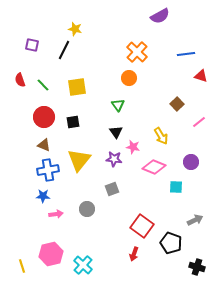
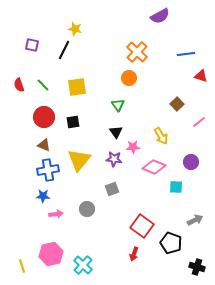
red semicircle: moved 1 px left, 5 px down
pink star: rotated 16 degrees counterclockwise
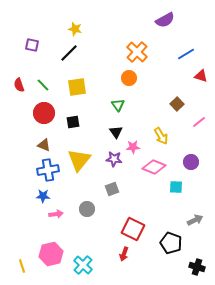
purple semicircle: moved 5 px right, 4 px down
black line: moved 5 px right, 3 px down; rotated 18 degrees clockwise
blue line: rotated 24 degrees counterclockwise
red circle: moved 4 px up
red square: moved 9 px left, 3 px down; rotated 10 degrees counterclockwise
red arrow: moved 10 px left
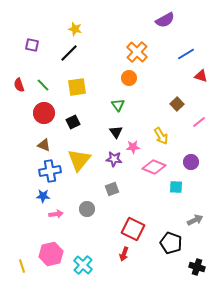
black square: rotated 16 degrees counterclockwise
blue cross: moved 2 px right, 1 px down
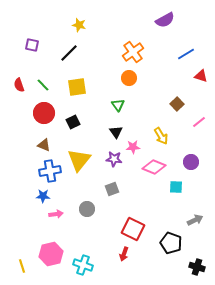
yellow star: moved 4 px right, 4 px up
orange cross: moved 4 px left; rotated 10 degrees clockwise
cyan cross: rotated 24 degrees counterclockwise
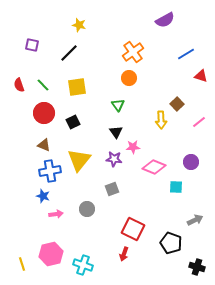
yellow arrow: moved 16 px up; rotated 30 degrees clockwise
blue star: rotated 16 degrees clockwise
yellow line: moved 2 px up
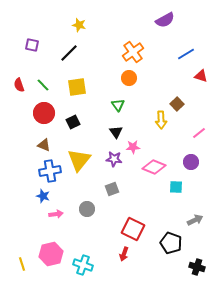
pink line: moved 11 px down
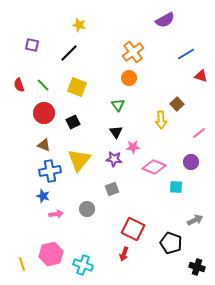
yellow square: rotated 30 degrees clockwise
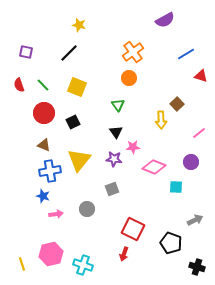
purple square: moved 6 px left, 7 px down
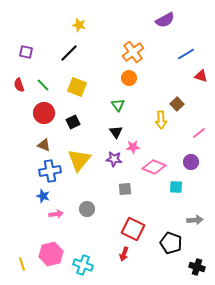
gray square: moved 13 px right; rotated 16 degrees clockwise
gray arrow: rotated 21 degrees clockwise
